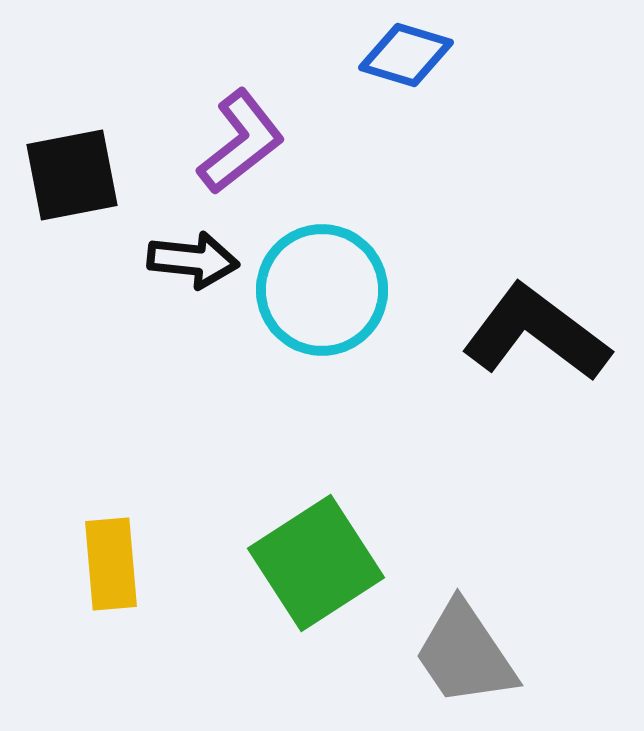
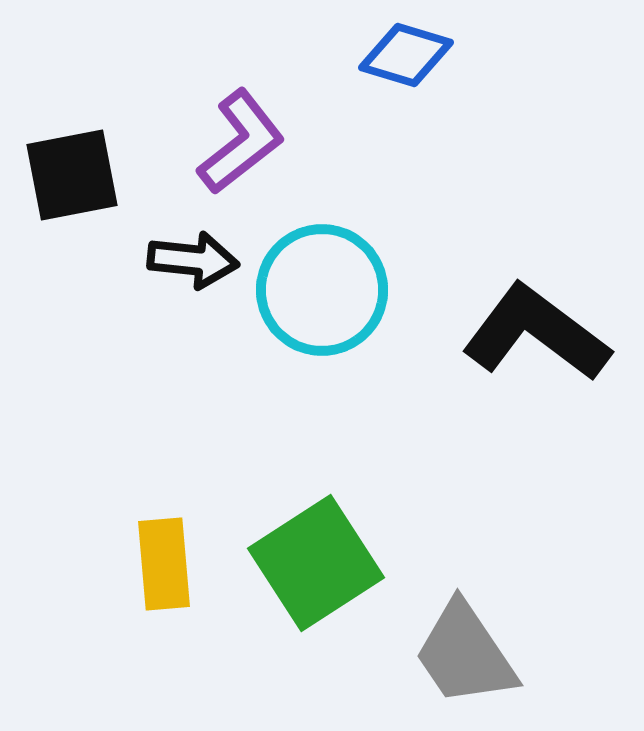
yellow rectangle: moved 53 px right
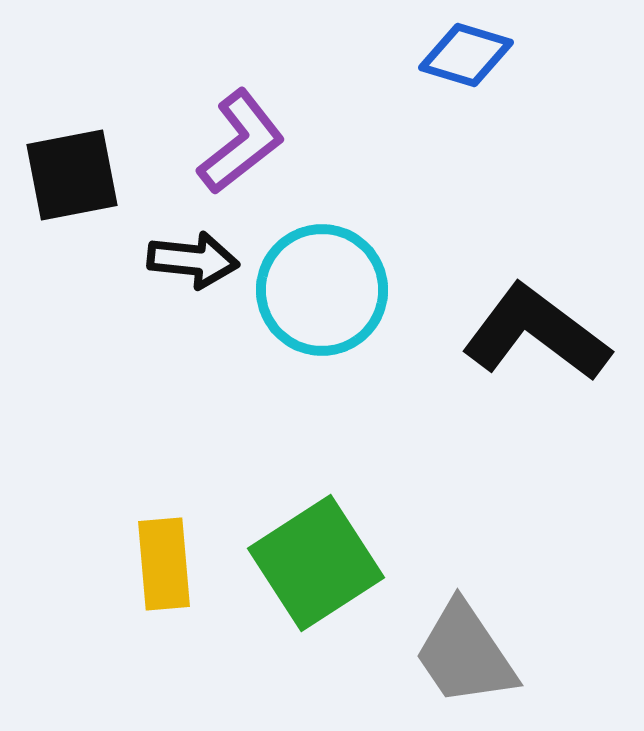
blue diamond: moved 60 px right
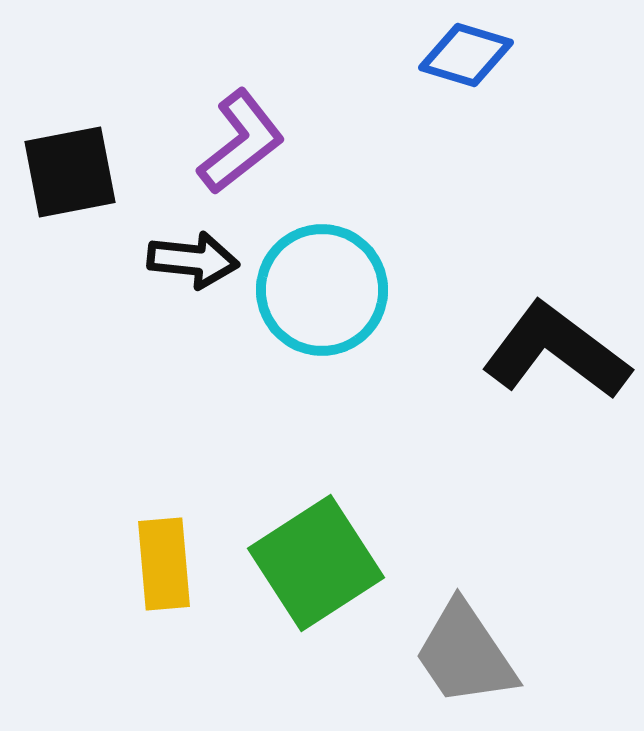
black square: moved 2 px left, 3 px up
black L-shape: moved 20 px right, 18 px down
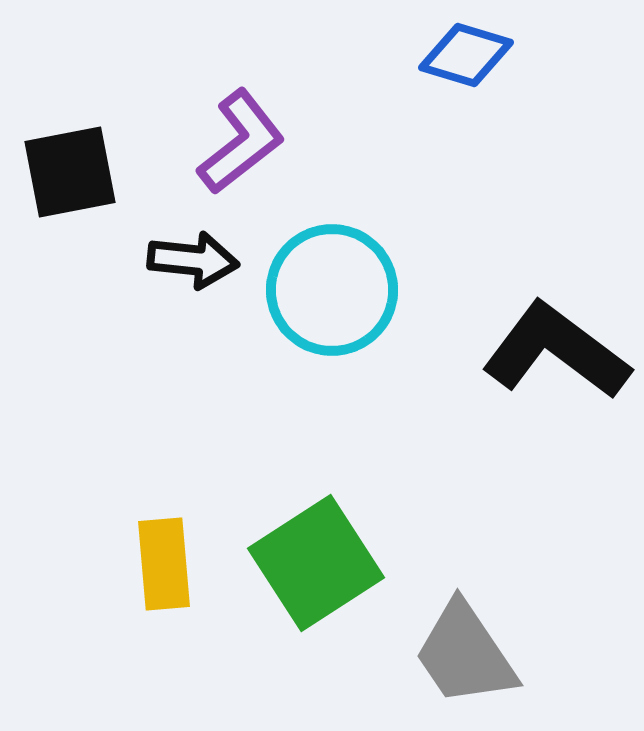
cyan circle: moved 10 px right
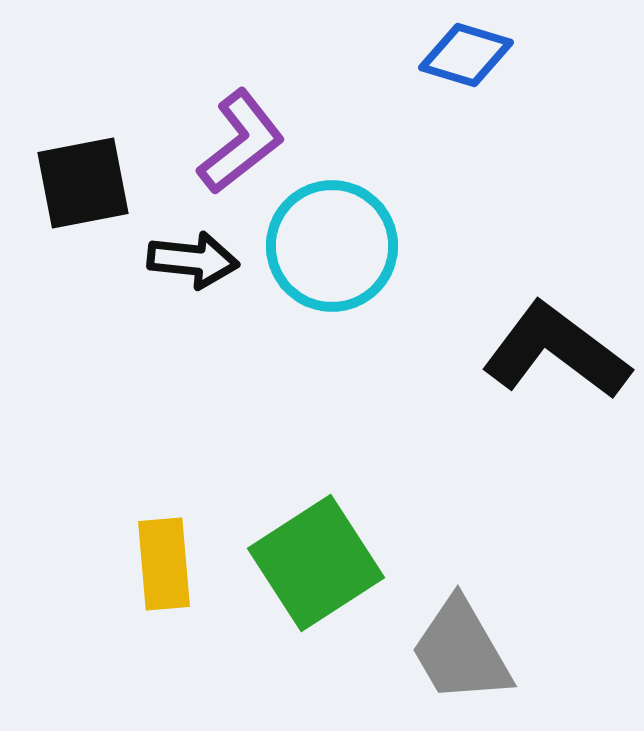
black square: moved 13 px right, 11 px down
cyan circle: moved 44 px up
gray trapezoid: moved 4 px left, 3 px up; rotated 4 degrees clockwise
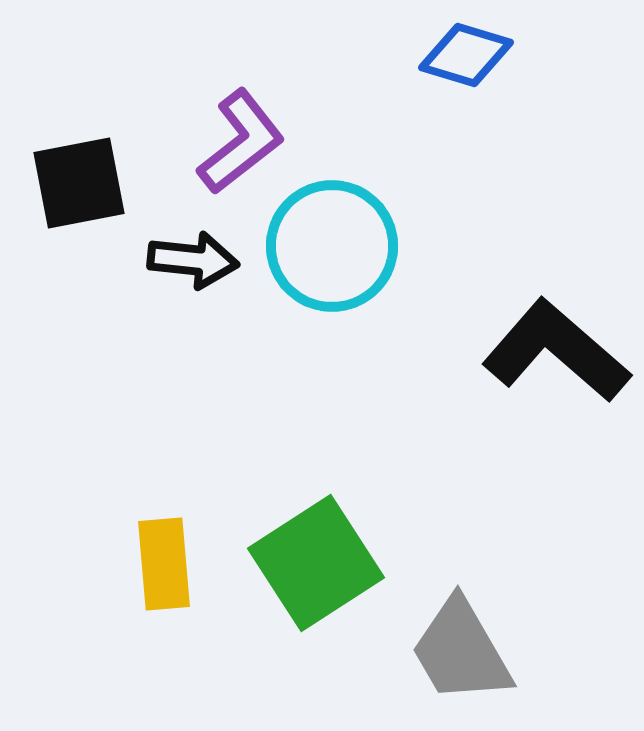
black square: moved 4 px left
black L-shape: rotated 4 degrees clockwise
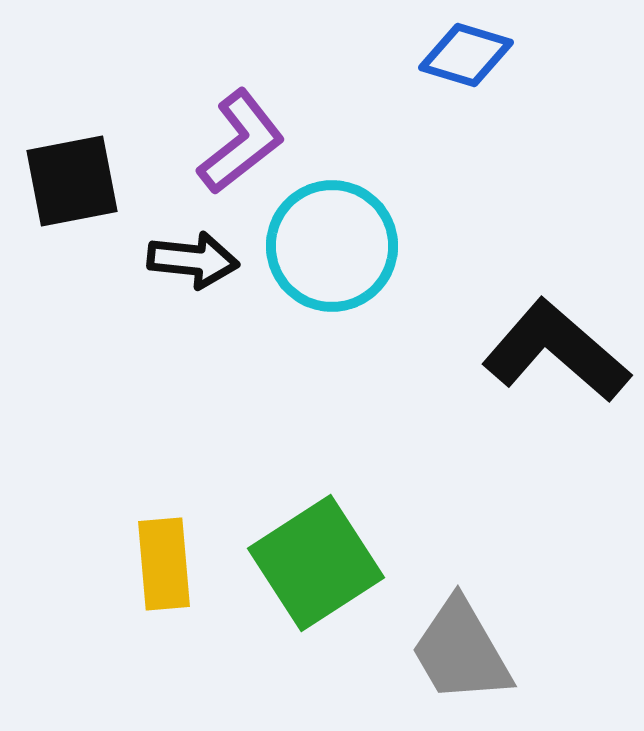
black square: moved 7 px left, 2 px up
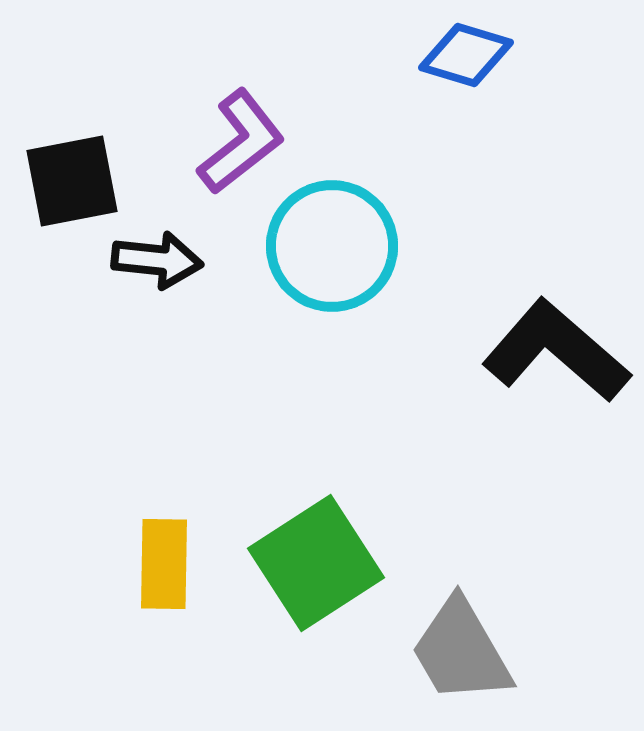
black arrow: moved 36 px left
yellow rectangle: rotated 6 degrees clockwise
